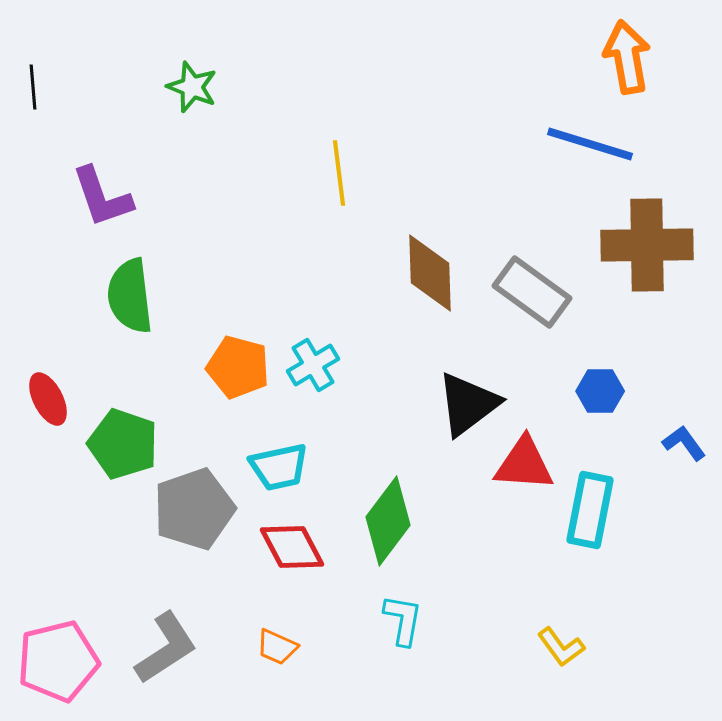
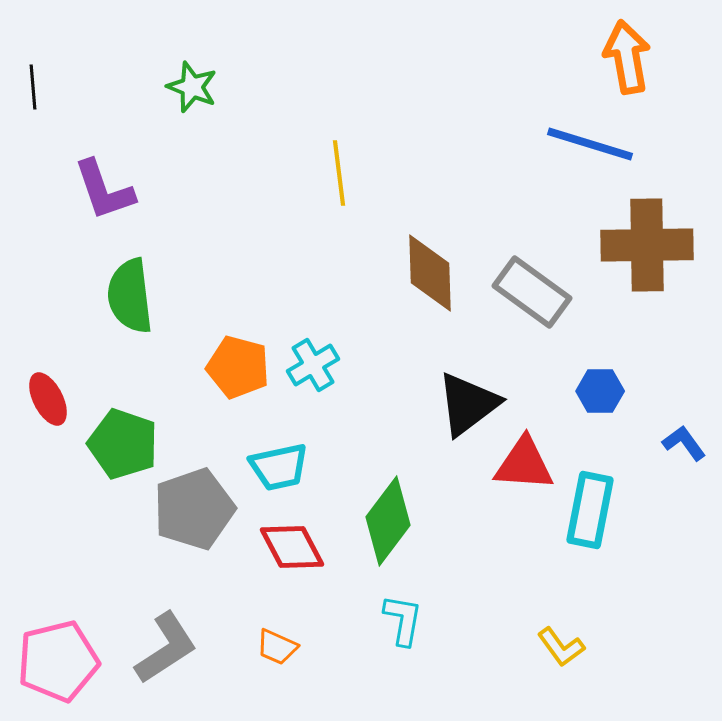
purple L-shape: moved 2 px right, 7 px up
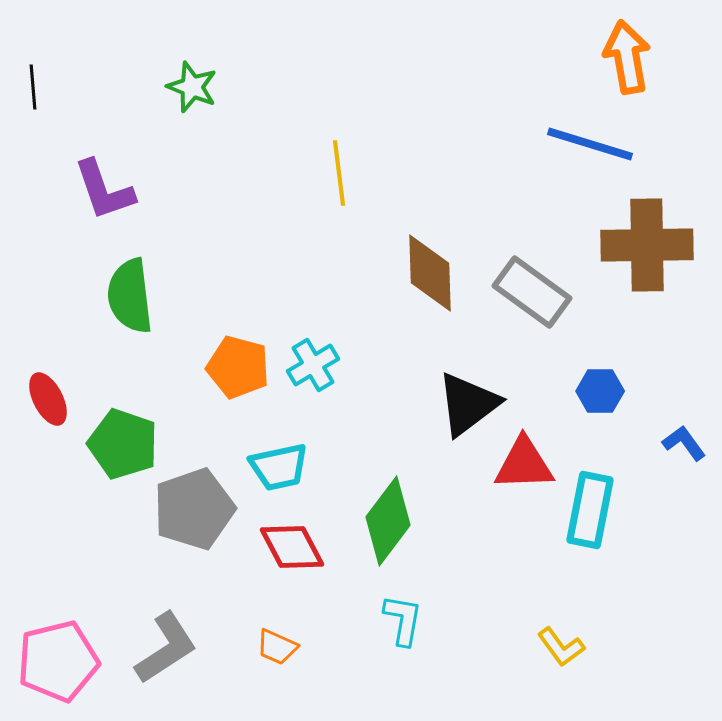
red triangle: rotated 6 degrees counterclockwise
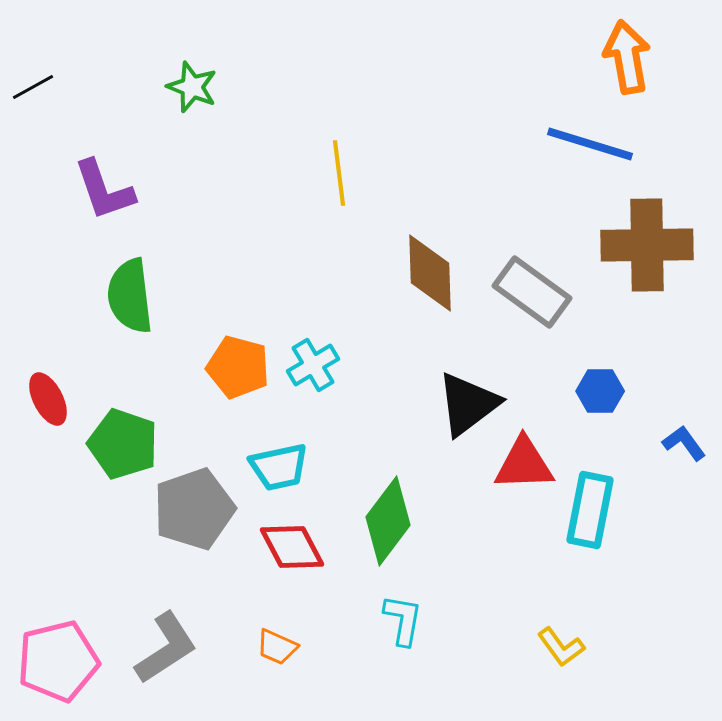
black line: rotated 66 degrees clockwise
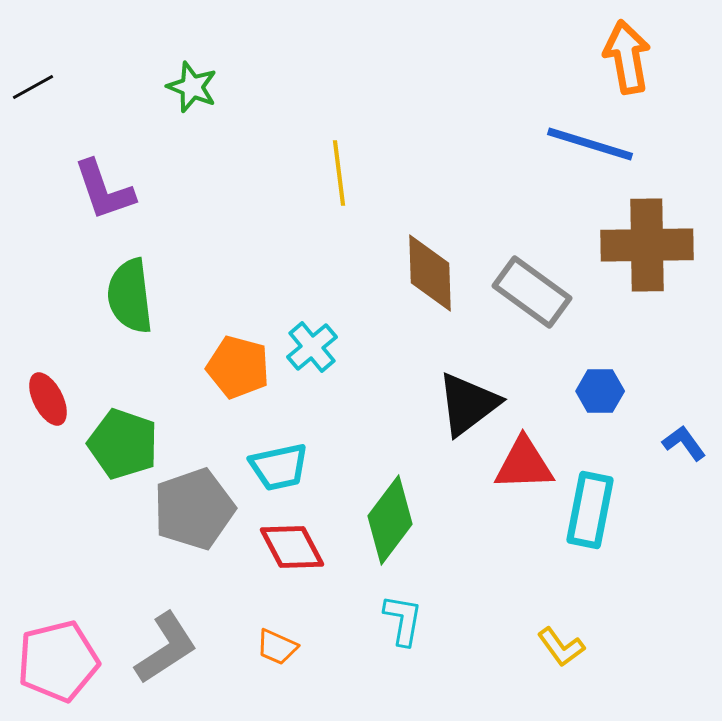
cyan cross: moved 1 px left, 18 px up; rotated 9 degrees counterclockwise
green diamond: moved 2 px right, 1 px up
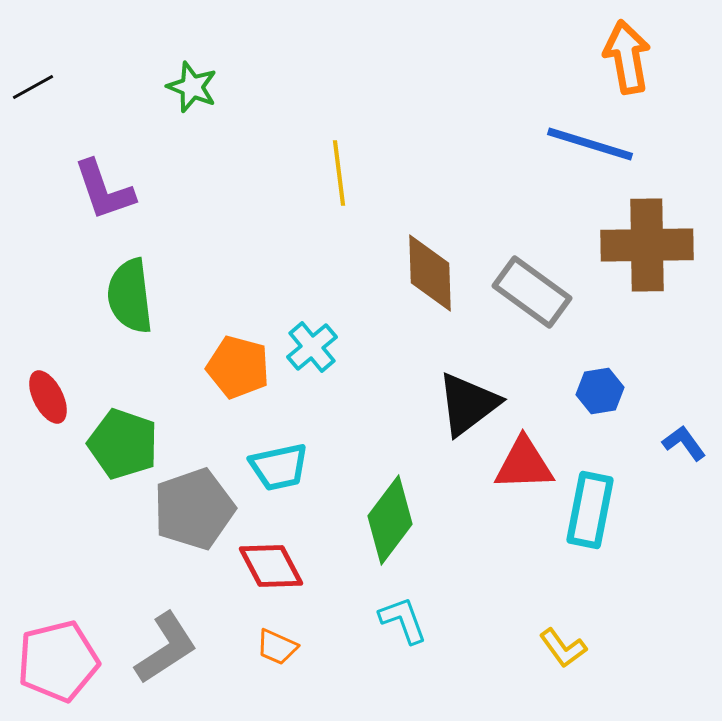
blue hexagon: rotated 9 degrees counterclockwise
red ellipse: moved 2 px up
red diamond: moved 21 px left, 19 px down
cyan L-shape: rotated 30 degrees counterclockwise
yellow L-shape: moved 2 px right, 1 px down
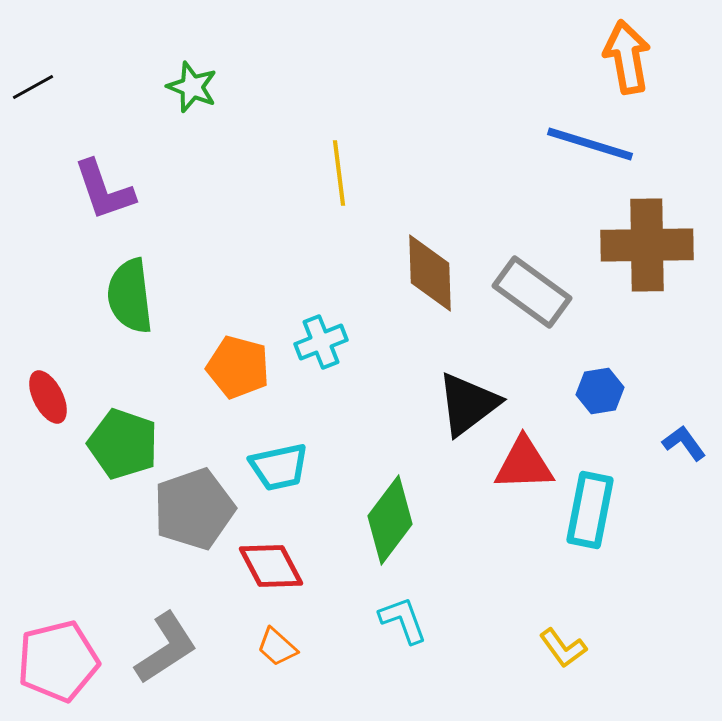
cyan cross: moved 9 px right, 5 px up; rotated 18 degrees clockwise
orange trapezoid: rotated 18 degrees clockwise
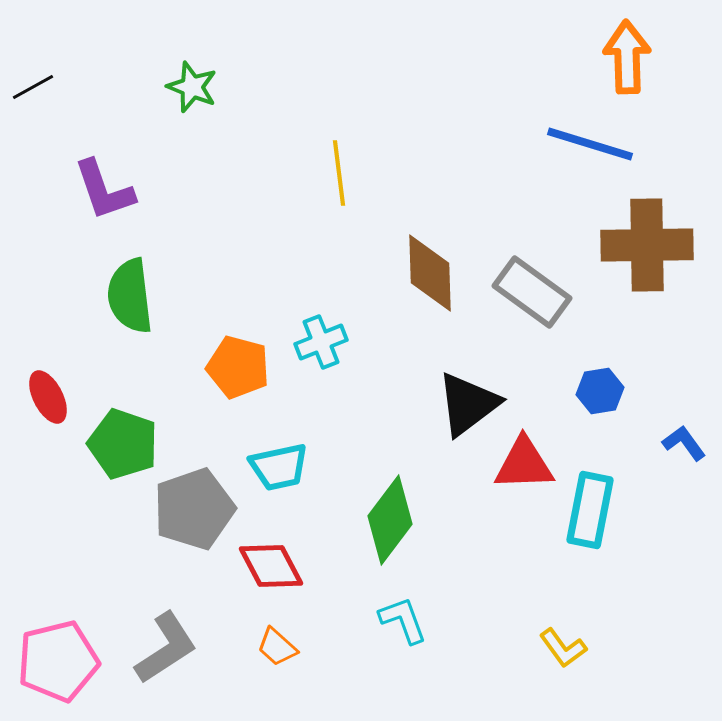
orange arrow: rotated 8 degrees clockwise
